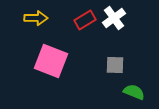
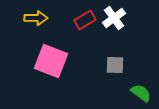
green semicircle: moved 7 px right, 1 px down; rotated 15 degrees clockwise
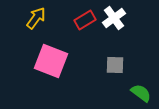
yellow arrow: rotated 55 degrees counterclockwise
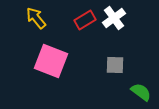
yellow arrow: rotated 75 degrees counterclockwise
green semicircle: moved 1 px up
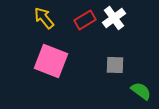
yellow arrow: moved 8 px right
green semicircle: moved 1 px up
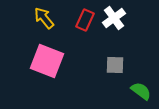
red rectangle: rotated 35 degrees counterclockwise
pink square: moved 4 px left
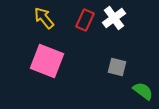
gray square: moved 2 px right, 2 px down; rotated 12 degrees clockwise
green semicircle: moved 2 px right
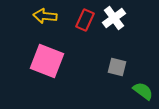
yellow arrow: moved 1 px right, 2 px up; rotated 45 degrees counterclockwise
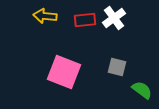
red rectangle: rotated 60 degrees clockwise
pink square: moved 17 px right, 11 px down
green semicircle: moved 1 px left, 1 px up
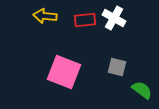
white cross: rotated 25 degrees counterclockwise
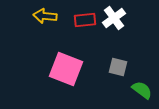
white cross: rotated 25 degrees clockwise
gray square: moved 1 px right
pink square: moved 2 px right, 3 px up
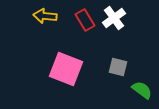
red rectangle: rotated 65 degrees clockwise
